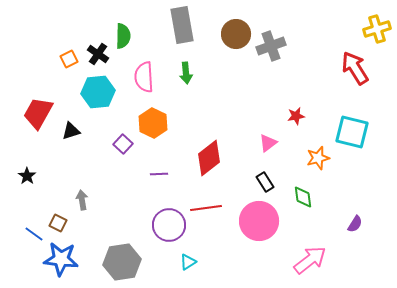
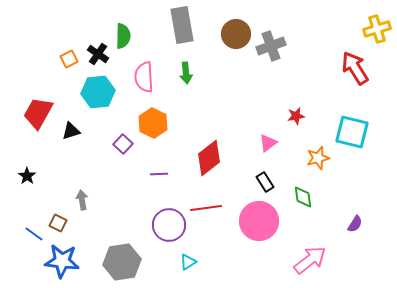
blue star: moved 1 px right, 2 px down
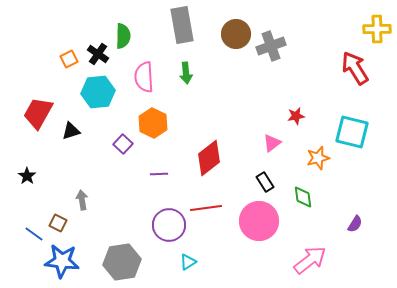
yellow cross: rotated 16 degrees clockwise
pink triangle: moved 4 px right
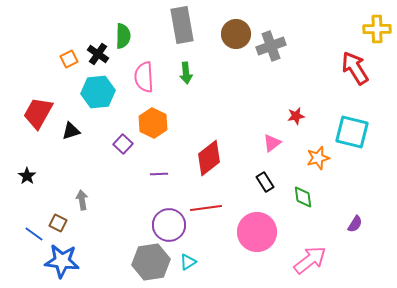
pink circle: moved 2 px left, 11 px down
gray hexagon: moved 29 px right
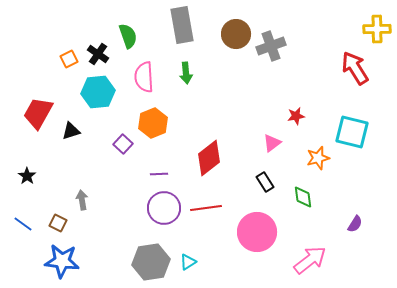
green semicircle: moved 5 px right; rotated 20 degrees counterclockwise
orange hexagon: rotated 12 degrees clockwise
purple circle: moved 5 px left, 17 px up
blue line: moved 11 px left, 10 px up
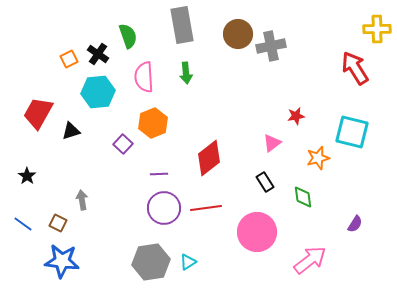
brown circle: moved 2 px right
gray cross: rotated 8 degrees clockwise
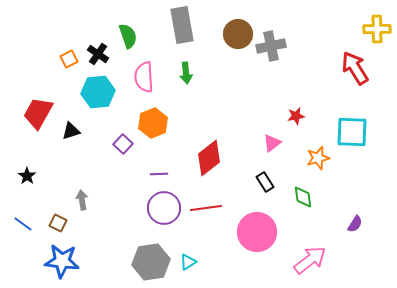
cyan square: rotated 12 degrees counterclockwise
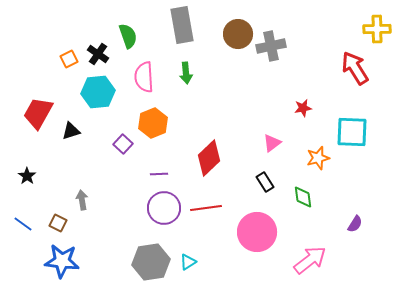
red star: moved 7 px right, 8 px up
red diamond: rotated 6 degrees counterclockwise
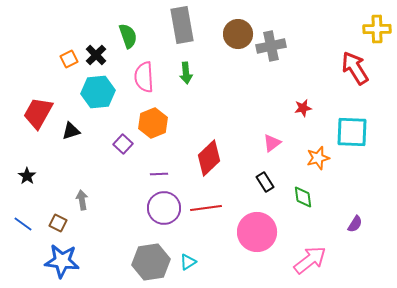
black cross: moved 2 px left, 1 px down; rotated 10 degrees clockwise
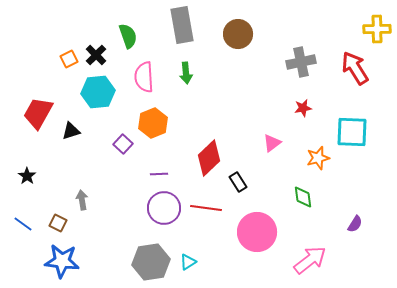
gray cross: moved 30 px right, 16 px down
black rectangle: moved 27 px left
red line: rotated 16 degrees clockwise
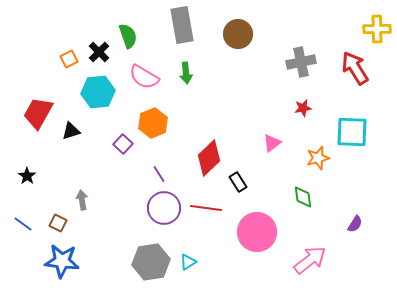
black cross: moved 3 px right, 3 px up
pink semicircle: rotated 56 degrees counterclockwise
purple line: rotated 60 degrees clockwise
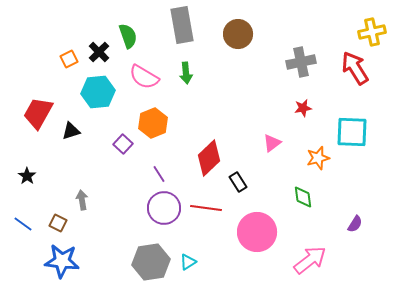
yellow cross: moved 5 px left, 3 px down; rotated 12 degrees counterclockwise
